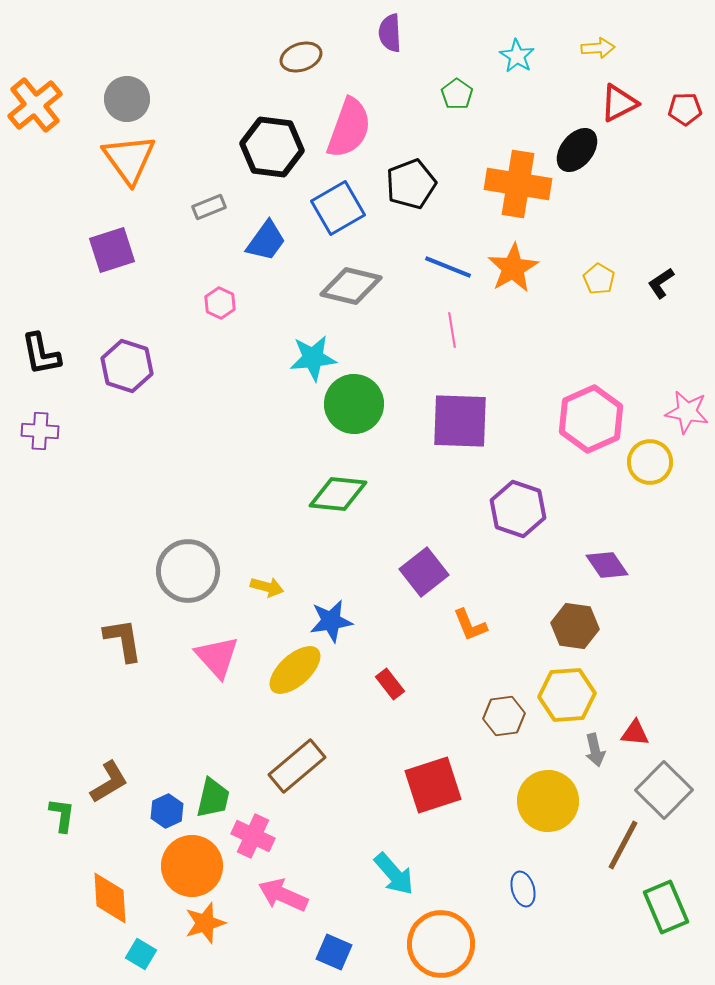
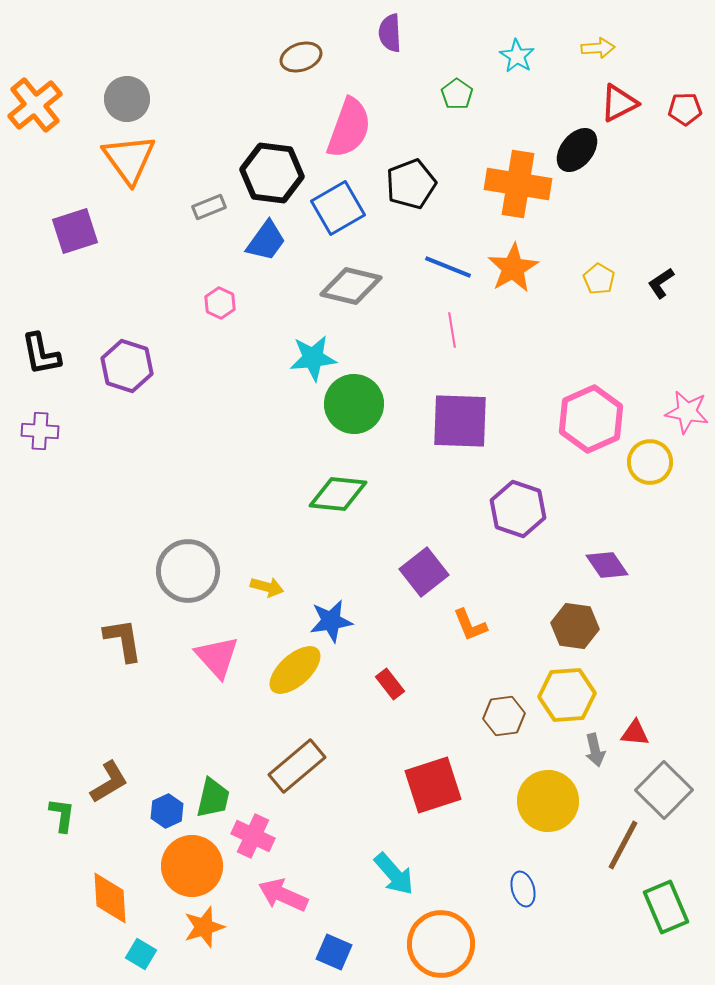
black hexagon at (272, 147): moved 26 px down
purple square at (112, 250): moved 37 px left, 19 px up
orange star at (205, 923): moved 1 px left, 4 px down
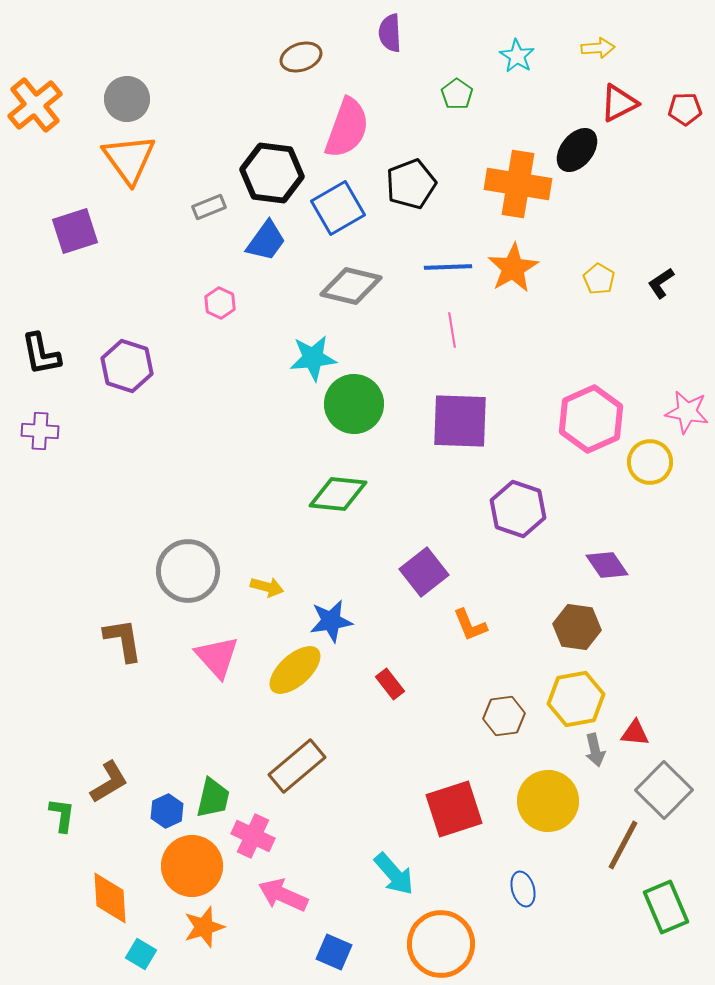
pink semicircle at (349, 128): moved 2 px left
blue line at (448, 267): rotated 24 degrees counterclockwise
brown hexagon at (575, 626): moved 2 px right, 1 px down
yellow hexagon at (567, 695): moved 9 px right, 4 px down; rotated 6 degrees counterclockwise
red square at (433, 785): moved 21 px right, 24 px down
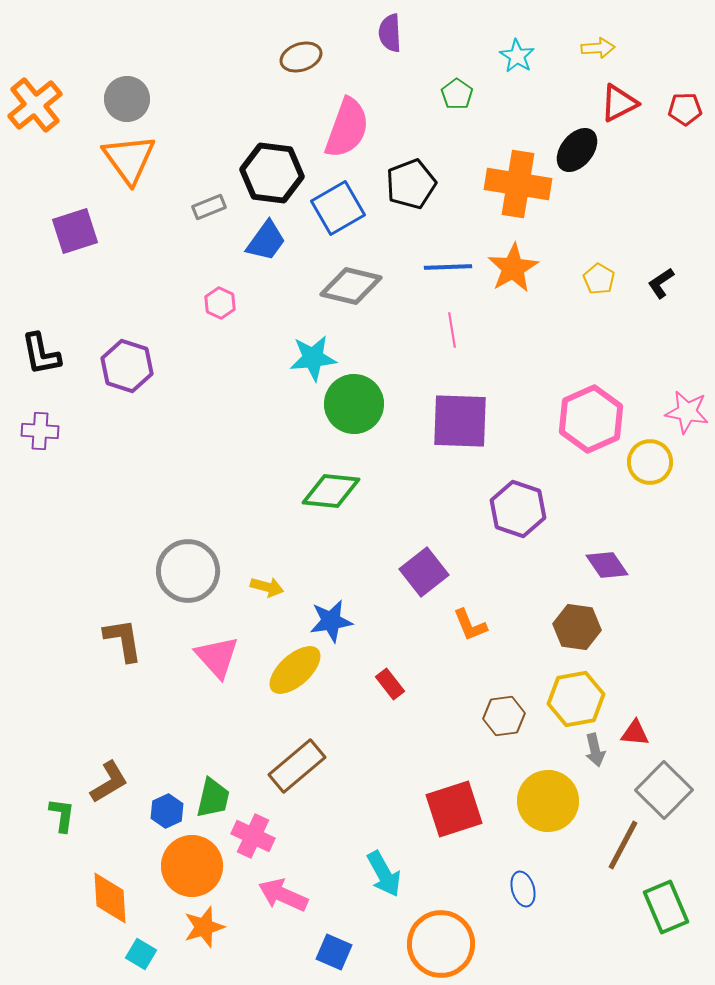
green diamond at (338, 494): moved 7 px left, 3 px up
cyan arrow at (394, 874): moved 10 px left; rotated 12 degrees clockwise
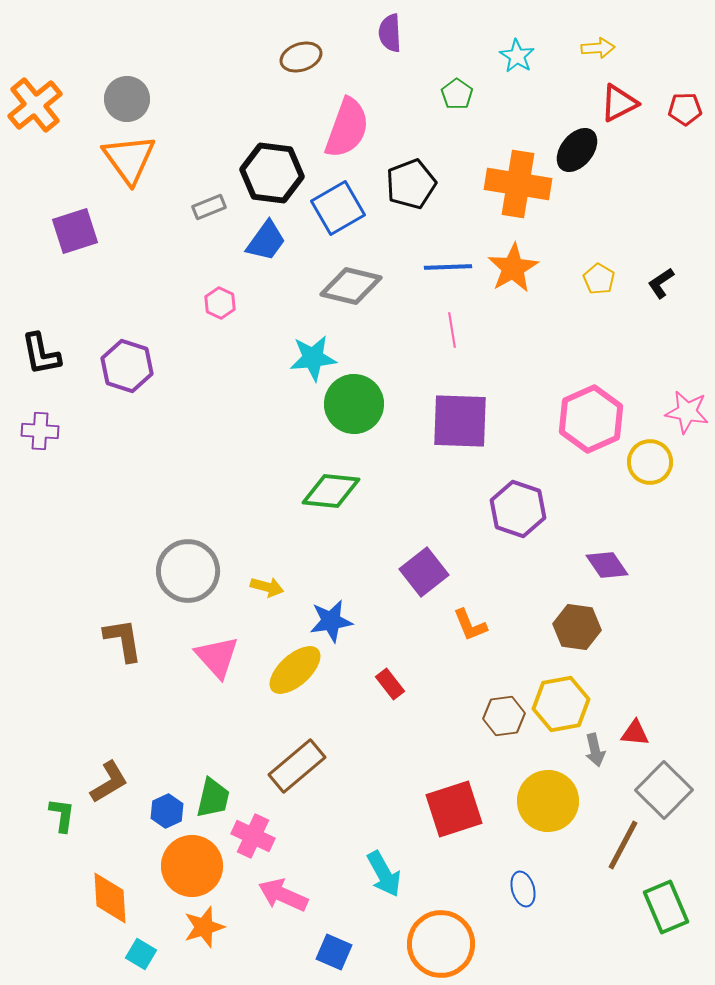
yellow hexagon at (576, 699): moved 15 px left, 5 px down
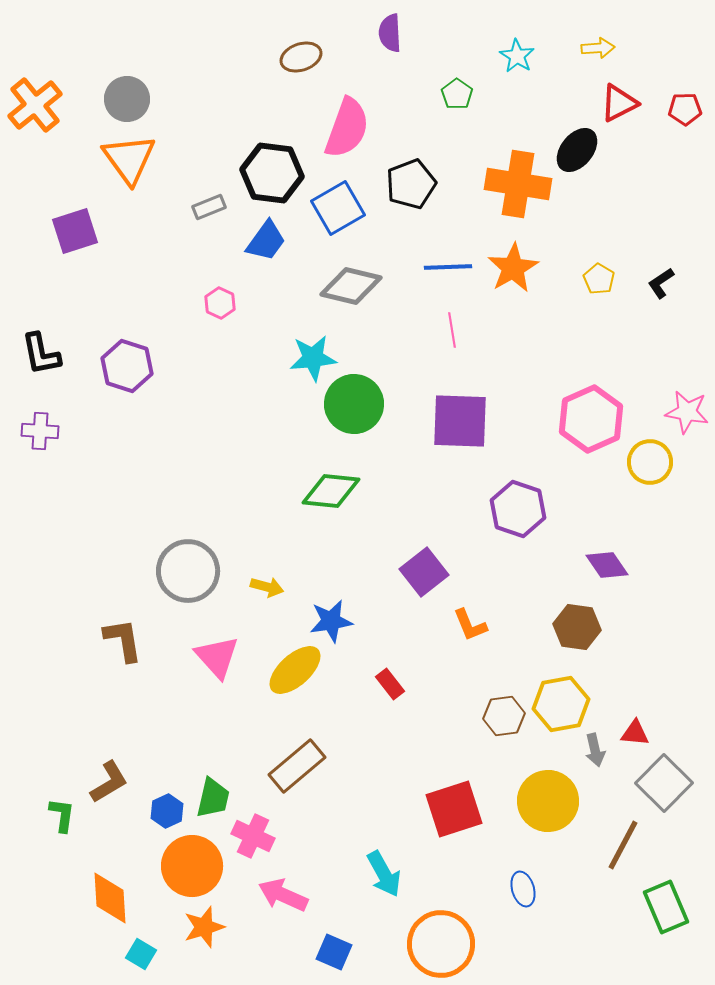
gray square at (664, 790): moved 7 px up
